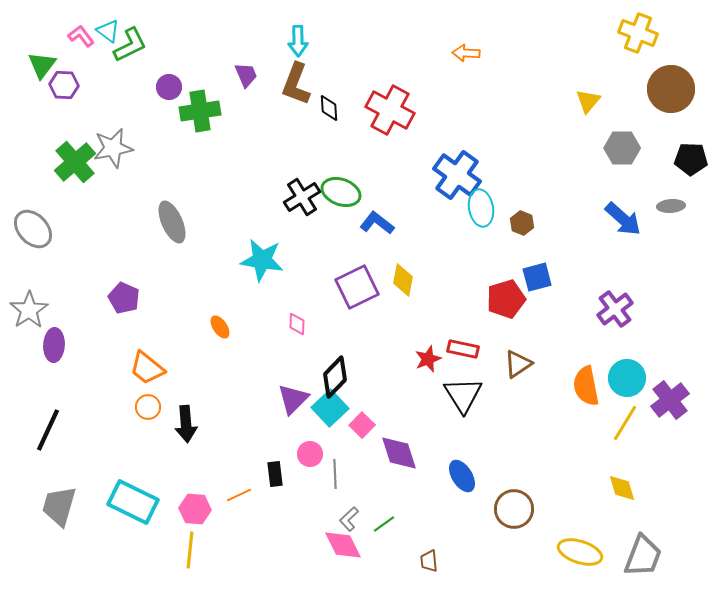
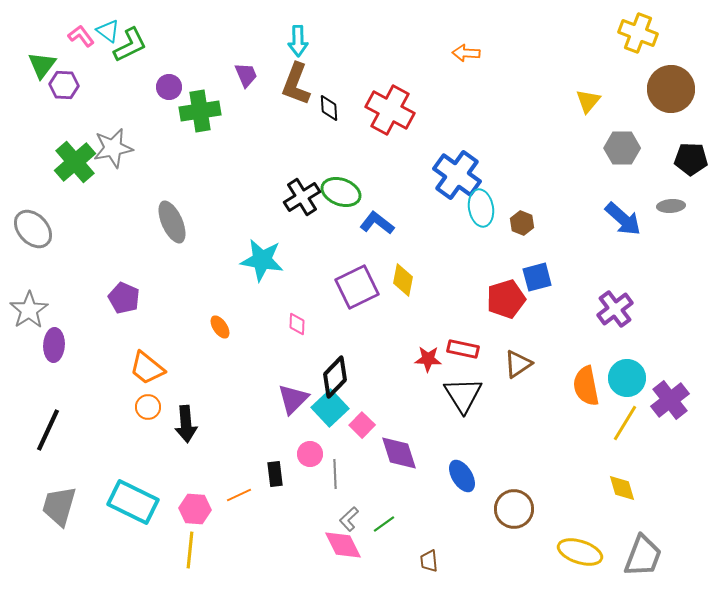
red star at (428, 359): rotated 24 degrees clockwise
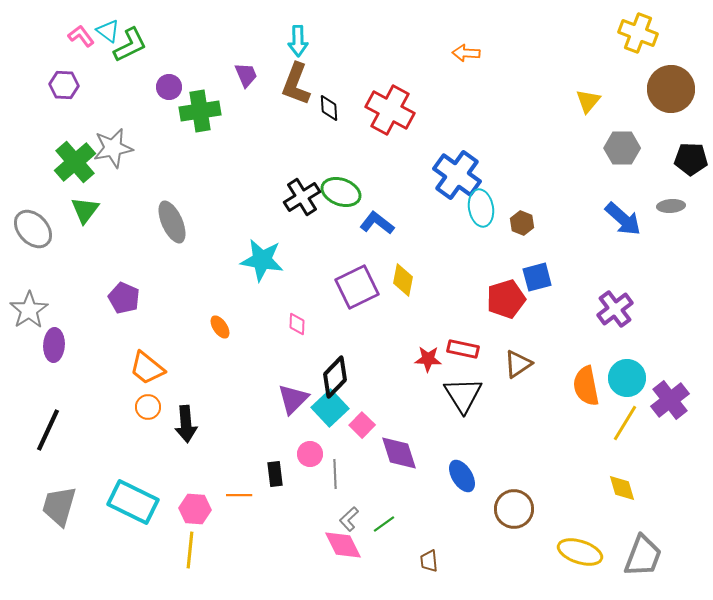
green triangle at (42, 65): moved 43 px right, 145 px down
orange line at (239, 495): rotated 25 degrees clockwise
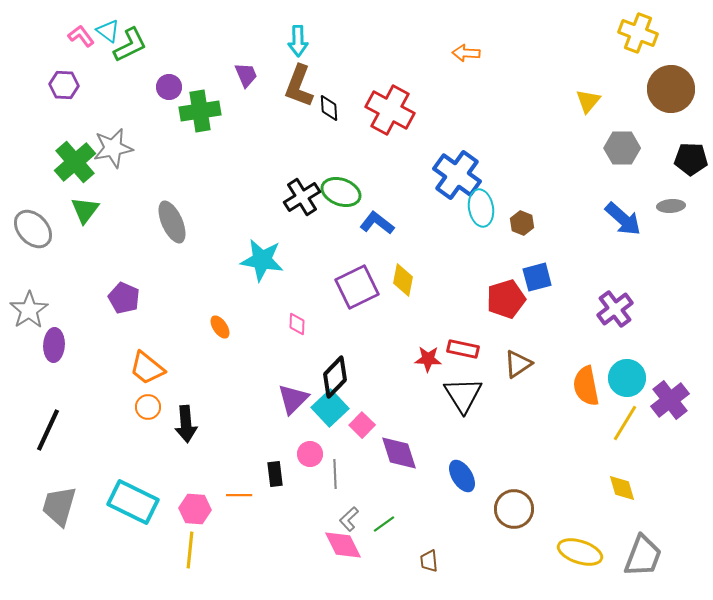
brown L-shape at (296, 84): moved 3 px right, 2 px down
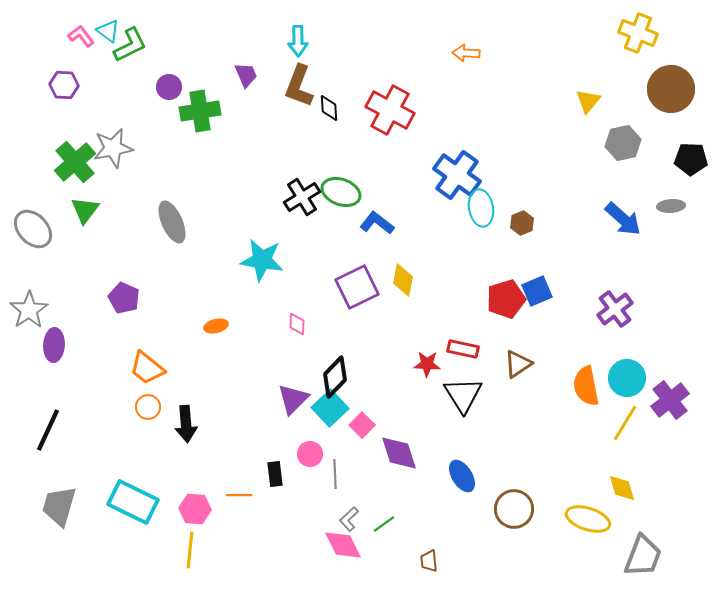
gray hexagon at (622, 148): moved 1 px right, 5 px up; rotated 12 degrees counterclockwise
brown hexagon at (522, 223): rotated 15 degrees clockwise
blue square at (537, 277): moved 14 px down; rotated 8 degrees counterclockwise
orange ellipse at (220, 327): moved 4 px left, 1 px up; rotated 70 degrees counterclockwise
red star at (428, 359): moved 1 px left, 5 px down
yellow ellipse at (580, 552): moved 8 px right, 33 px up
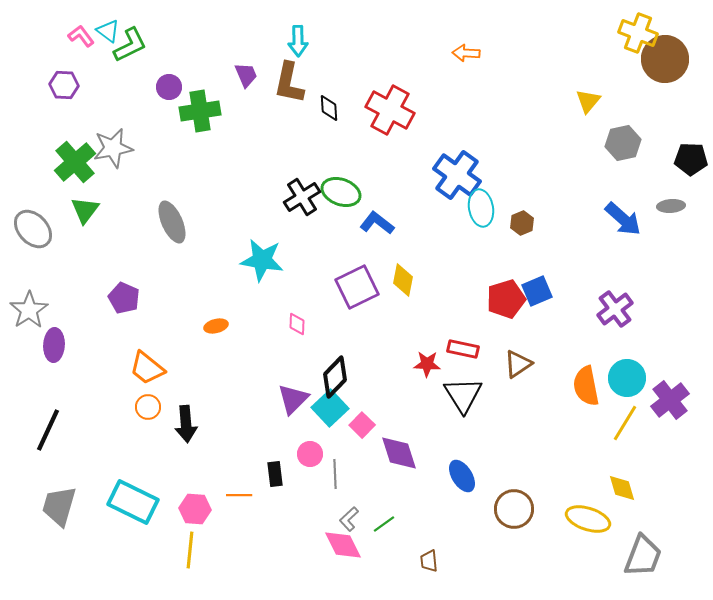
brown L-shape at (299, 86): moved 10 px left, 3 px up; rotated 9 degrees counterclockwise
brown circle at (671, 89): moved 6 px left, 30 px up
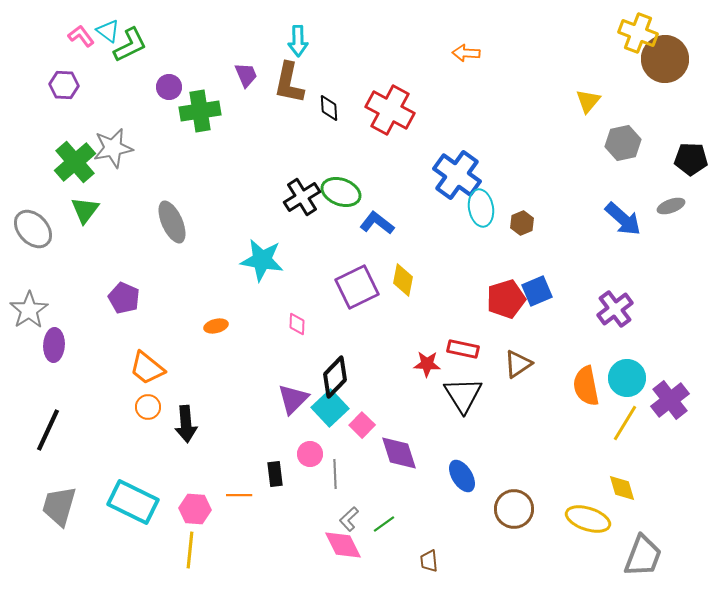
gray ellipse at (671, 206): rotated 16 degrees counterclockwise
